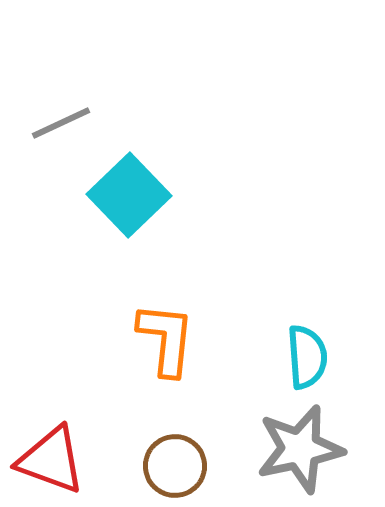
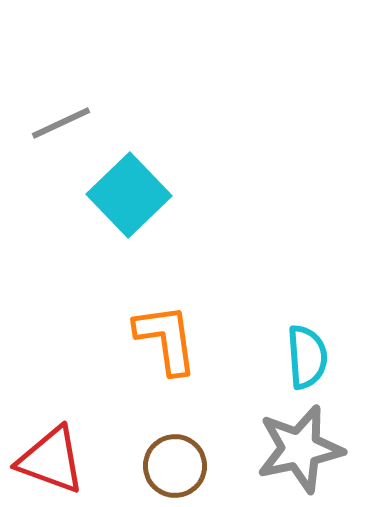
orange L-shape: rotated 14 degrees counterclockwise
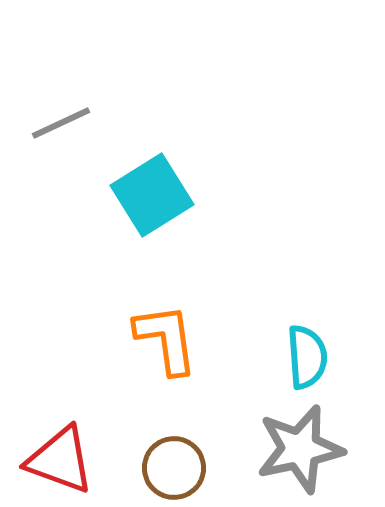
cyan square: moved 23 px right; rotated 12 degrees clockwise
red triangle: moved 9 px right
brown circle: moved 1 px left, 2 px down
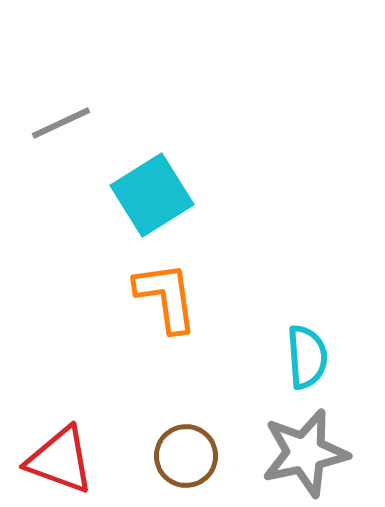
orange L-shape: moved 42 px up
gray star: moved 5 px right, 4 px down
brown circle: moved 12 px right, 12 px up
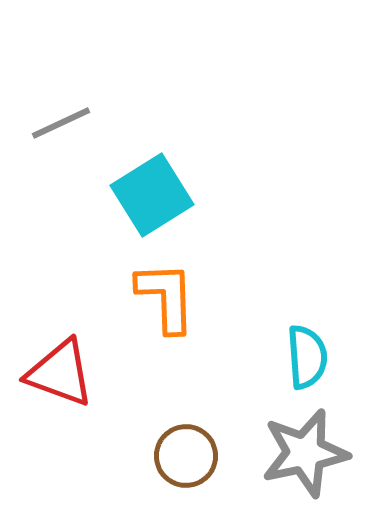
orange L-shape: rotated 6 degrees clockwise
red triangle: moved 87 px up
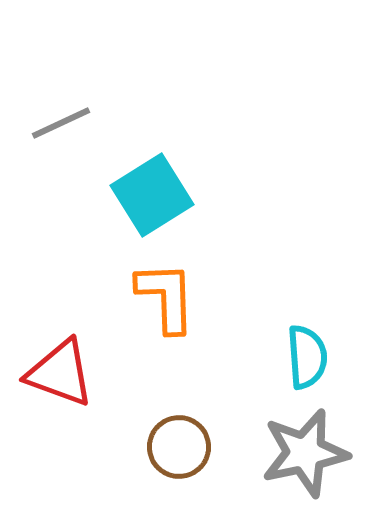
brown circle: moved 7 px left, 9 px up
